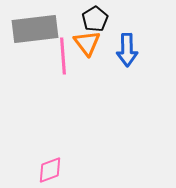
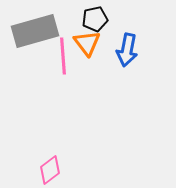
black pentagon: rotated 20 degrees clockwise
gray rectangle: moved 2 px down; rotated 9 degrees counterclockwise
blue arrow: rotated 12 degrees clockwise
pink diamond: rotated 16 degrees counterclockwise
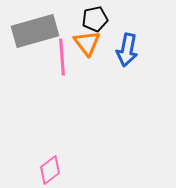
pink line: moved 1 px left, 1 px down
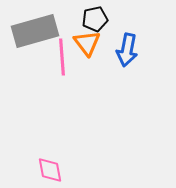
pink diamond: rotated 64 degrees counterclockwise
